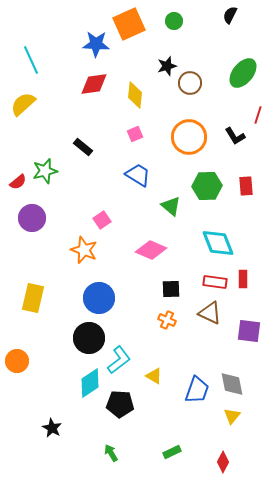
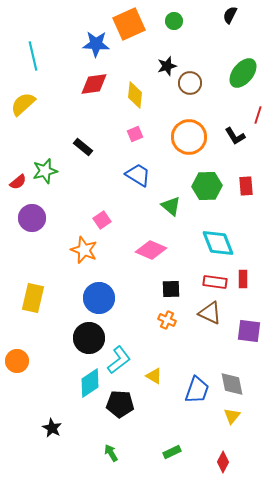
cyan line at (31, 60): moved 2 px right, 4 px up; rotated 12 degrees clockwise
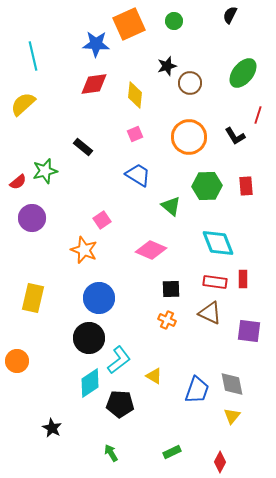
red diamond at (223, 462): moved 3 px left
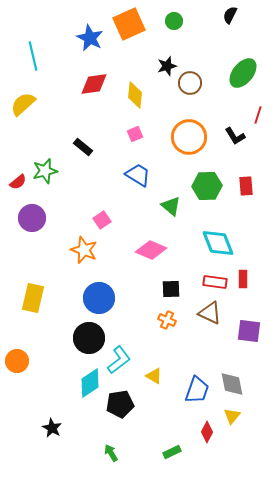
blue star at (96, 44): moved 6 px left, 6 px up; rotated 24 degrees clockwise
black pentagon at (120, 404): rotated 12 degrees counterclockwise
red diamond at (220, 462): moved 13 px left, 30 px up
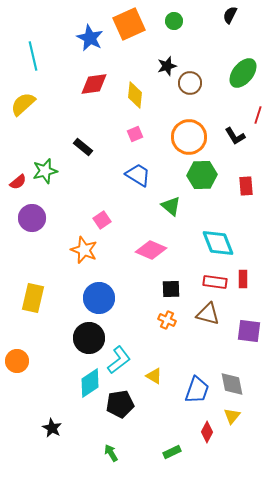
green hexagon at (207, 186): moved 5 px left, 11 px up
brown triangle at (210, 313): moved 2 px left, 1 px down; rotated 10 degrees counterclockwise
